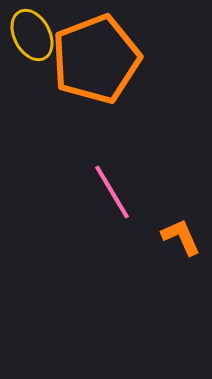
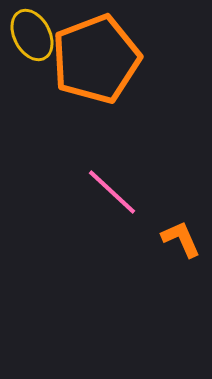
pink line: rotated 16 degrees counterclockwise
orange L-shape: moved 2 px down
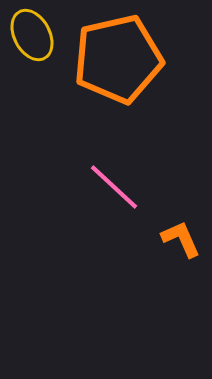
orange pentagon: moved 22 px right; rotated 8 degrees clockwise
pink line: moved 2 px right, 5 px up
